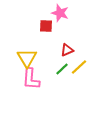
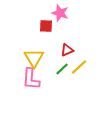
yellow triangle: moved 7 px right
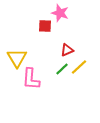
red square: moved 1 px left
yellow triangle: moved 17 px left
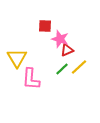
pink star: moved 26 px down
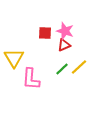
red square: moved 7 px down
pink star: moved 5 px right, 8 px up
red triangle: moved 3 px left, 5 px up
yellow triangle: moved 3 px left
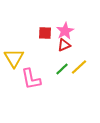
pink star: rotated 24 degrees clockwise
pink L-shape: rotated 15 degrees counterclockwise
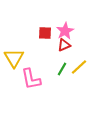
green line: rotated 16 degrees counterclockwise
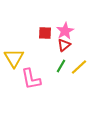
red triangle: rotated 16 degrees counterclockwise
green line: moved 1 px left, 3 px up
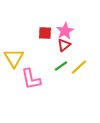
green line: rotated 24 degrees clockwise
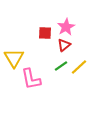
pink star: moved 1 px right, 4 px up
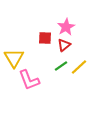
red square: moved 5 px down
pink L-shape: moved 2 px left, 1 px down; rotated 10 degrees counterclockwise
